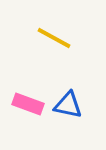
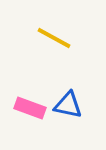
pink rectangle: moved 2 px right, 4 px down
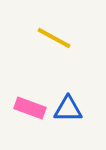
blue triangle: moved 4 px down; rotated 12 degrees counterclockwise
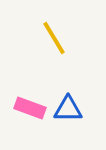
yellow line: rotated 30 degrees clockwise
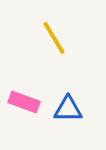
pink rectangle: moved 6 px left, 6 px up
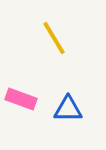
pink rectangle: moved 3 px left, 3 px up
